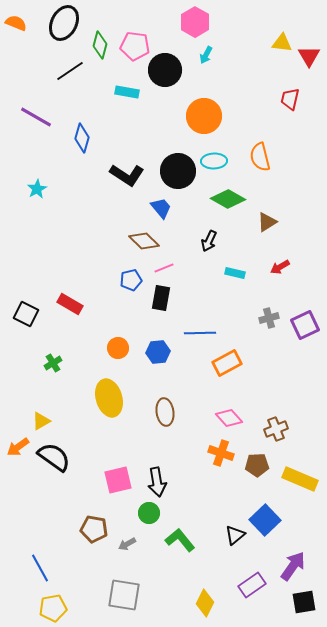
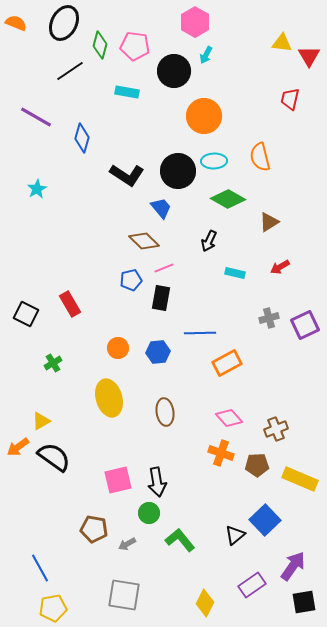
black circle at (165, 70): moved 9 px right, 1 px down
brown triangle at (267, 222): moved 2 px right
red rectangle at (70, 304): rotated 30 degrees clockwise
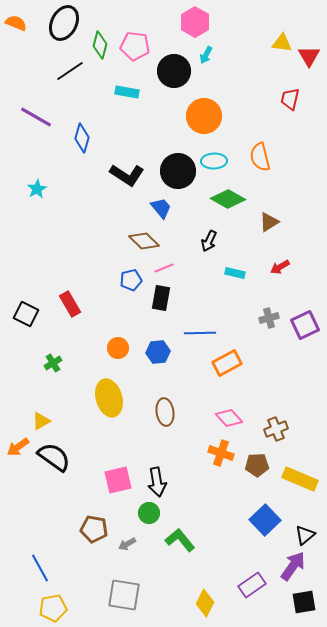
black triangle at (235, 535): moved 70 px right
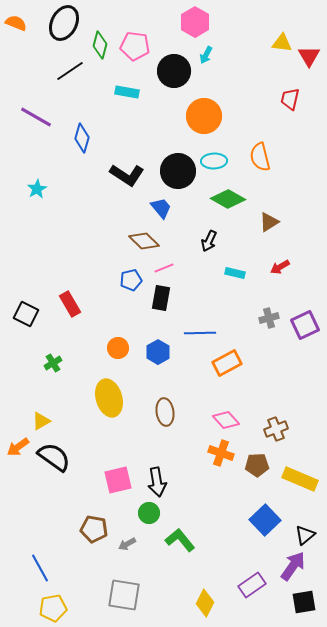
blue hexagon at (158, 352): rotated 25 degrees counterclockwise
pink diamond at (229, 418): moved 3 px left, 2 px down
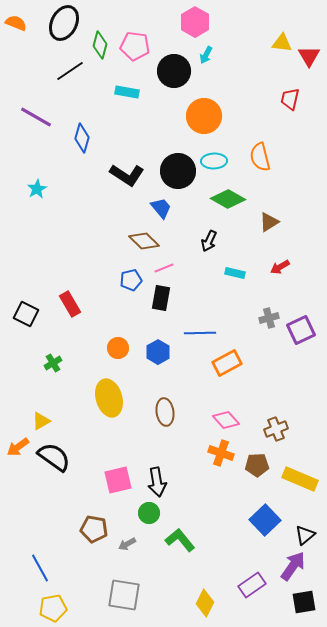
purple square at (305, 325): moved 4 px left, 5 px down
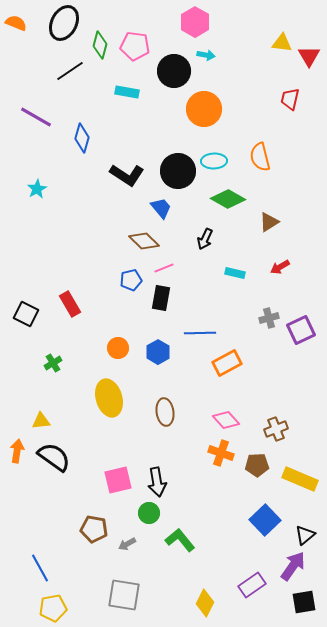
cyan arrow at (206, 55): rotated 108 degrees counterclockwise
orange circle at (204, 116): moved 7 px up
black arrow at (209, 241): moved 4 px left, 2 px up
yellow triangle at (41, 421): rotated 24 degrees clockwise
orange arrow at (18, 447): moved 1 px left, 4 px down; rotated 135 degrees clockwise
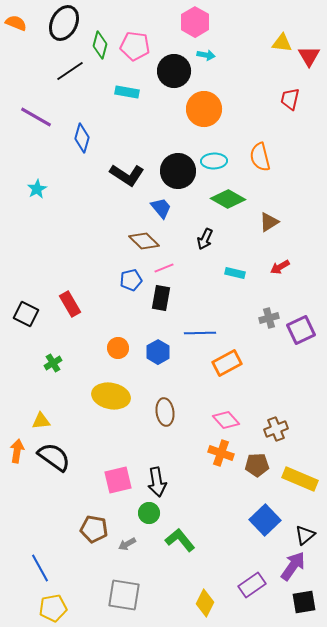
yellow ellipse at (109, 398): moved 2 px right, 2 px up; rotated 63 degrees counterclockwise
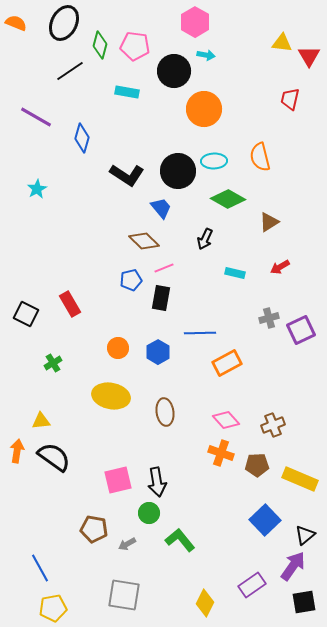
brown cross at (276, 429): moved 3 px left, 4 px up
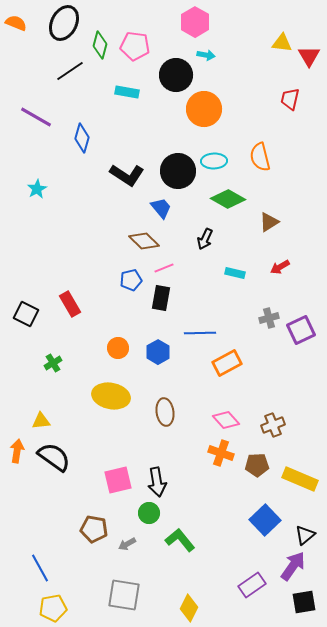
black circle at (174, 71): moved 2 px right, 4 px down
yellow diamond at (205, 603): moved 16 px left, 5 px down
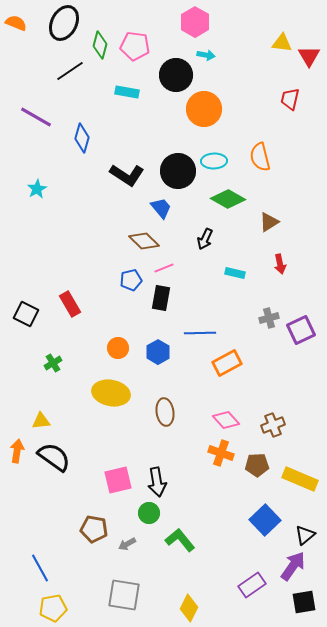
red arrow at (280, 267): moved 3 px up; rotated 72 degrees counterclockwise
yellow ellipse at (111, 396): moved 3 px up
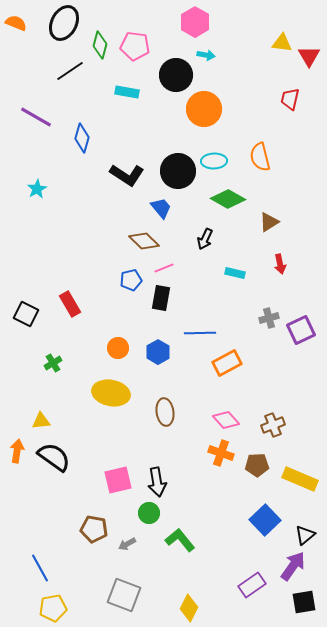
gray square at (124, 595): rotated 12 degrees clockwise
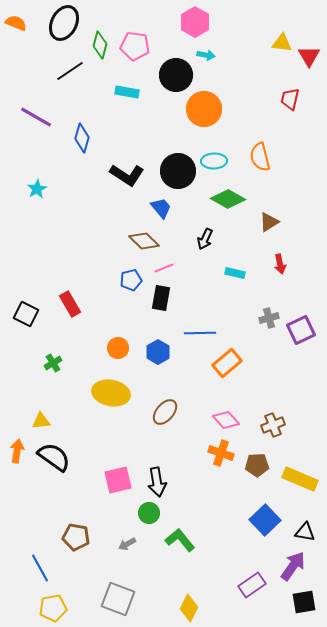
orange rectangle at (227, 363): rotated 12 degrees counterclockwise
brown ellipse at (165, 412): rotated 48 degrees clockwise
brown pentagon at (94, 529): moved 18 px left, 8 px down
black triangle at (305, 535): moved 3 px up; rotated 50 degrees clockwise
gray square at (124, 595): moved 6 px left, 4 px down
